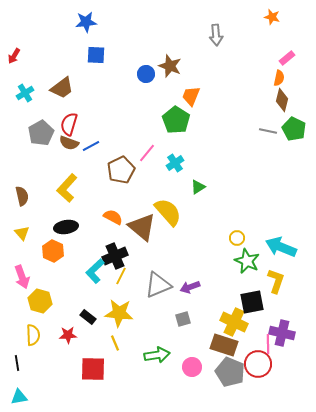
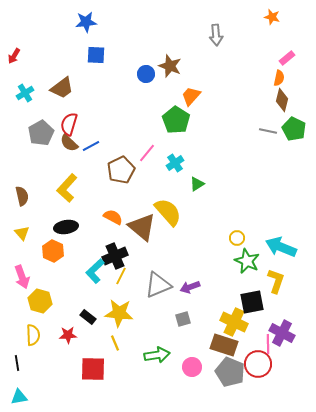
orange trapezoid at (191, 96): rotated 20 degrees clockwise
brown semicircle at (69, 143): rotated 24 degrees clockwise
green triangle at (198, 187): moved 1 px left, 3 px up
purple cross at (282, 333): rotated 15 degrees clockwise
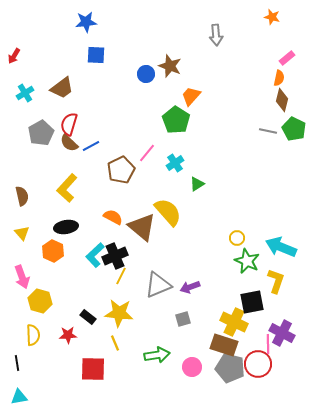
cyan L-shape at (95, 271): moved 16 px up
gray pentagon at (230, 372): moved 4 px up; rotated 8 degrees counterclockwise
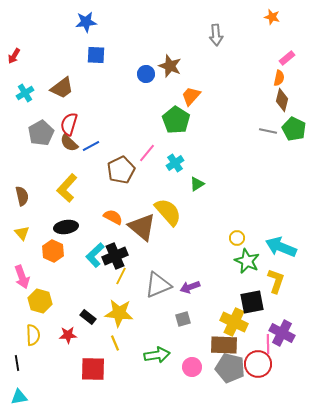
brown rectangle at (224, 345): rotated 16 degrees counterclockwise
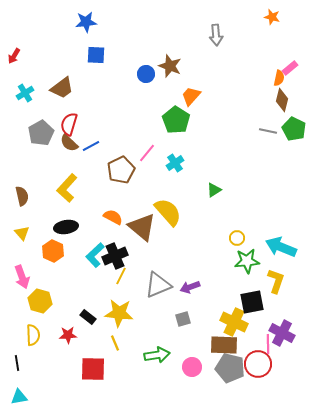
pink rectangle at (287, 58): moved 3 px right, 10 px down
green triangle at (197, 184): moved 17 px right, 6 px down
green star at (247, 261): rotated 30 degrees counterclockwise
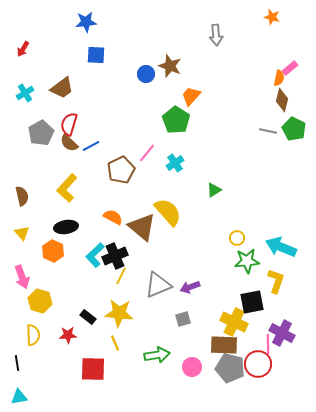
red arrow at (14, 56): moved 9 px right, 7 px up
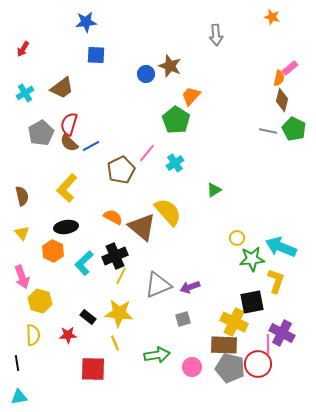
cyan L-shape at (95, 255): moved 11 px left, 8 px down
green star at (247, 261): moved 5 px right, 2 px up
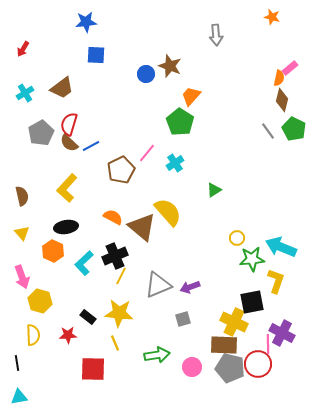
green pentagon at (176, 120): moved 4 px right, 2 px down
gray line at (268, 131): rotated 42 degrees clockwise
